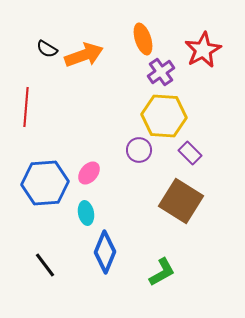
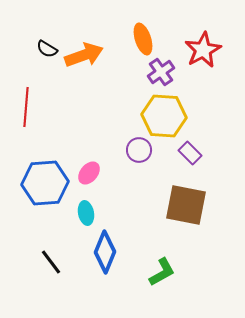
brown square: moved 5 px right, 4 px down; rotated 21 degrees counterclockwise
black line: moved 6 px right, 3 px up
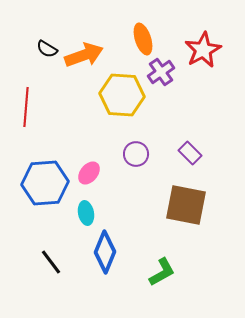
yellow hexagon: moved 42 px left, 21 px up
purple circle: moved 3 px left, 4 px down
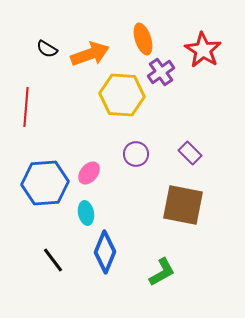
red star: rotated 12 degrees counterclockwise
orange arrow: moved 6 px right, 1 px up
brown square: moved 3 px left
black line: moved 2 px right, 2 px up
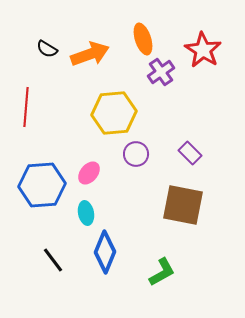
yellow hexagon: moved 8 px left, 18 px down; rotated 9 degrees counterclockwise
blue hexagon: moved 3 px left, 2 px down
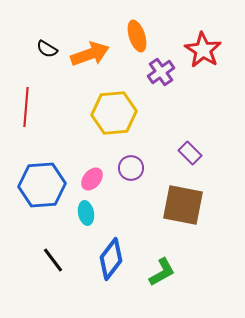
orange ellipse: moved 6 px left, 3 px up
purple circle: moved 5 px left, 14 px down
pink ellipse: moved 3 px right, 6 px down
blue diamond: moved 6 px right, 7 px down; rotated 15 degrees clockwise
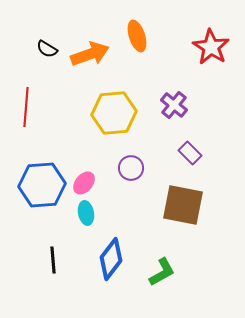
red star: moved 8 px right, 3 px up
purple cross: moved 13 px right, 33 px down; rotated 16 degrees counterclockwise
pink ellipse: moved 8 px left, 4 px down
black line: rotated 32 degrees clockwise
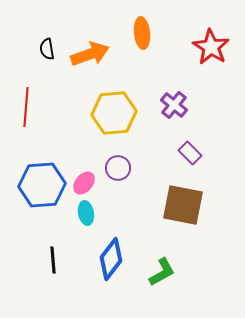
orange ellipse: moved 5 px right, 3 px up; rotated 12 degrees clockwise
black semicircle: rotated 50 degrees clockwise
purple circle: moved 13 px left
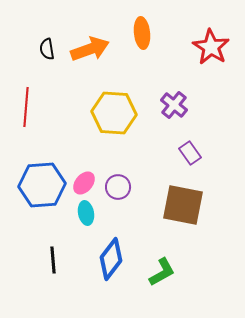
orange arrow: moved 5 px up
yellow hexagon: rotated 9 degrees clockwise
purple rectangle: rotated 10 degrees clockwise
purple circle: moved 19 px down
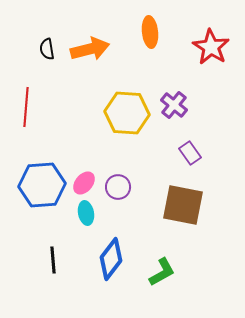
orange ellipse: moved 8 px right, 1 px up
orange arrow: rotated 6 degrees clockwise
yellow hexagon: moved 13 px right
